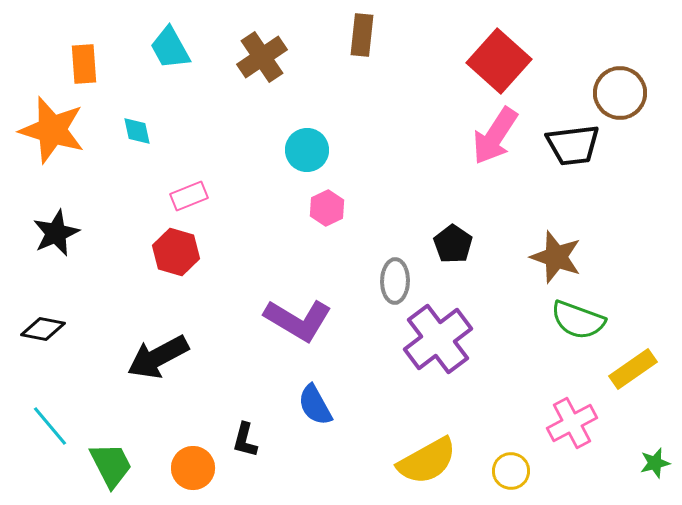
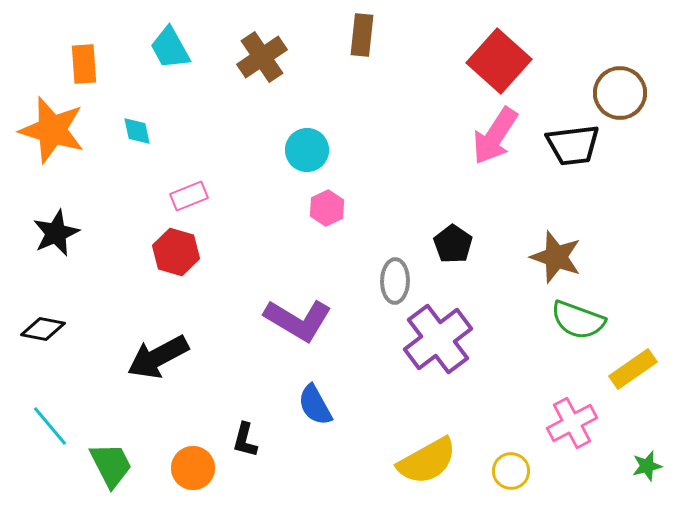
green star: moved 8 px left, 3 px down
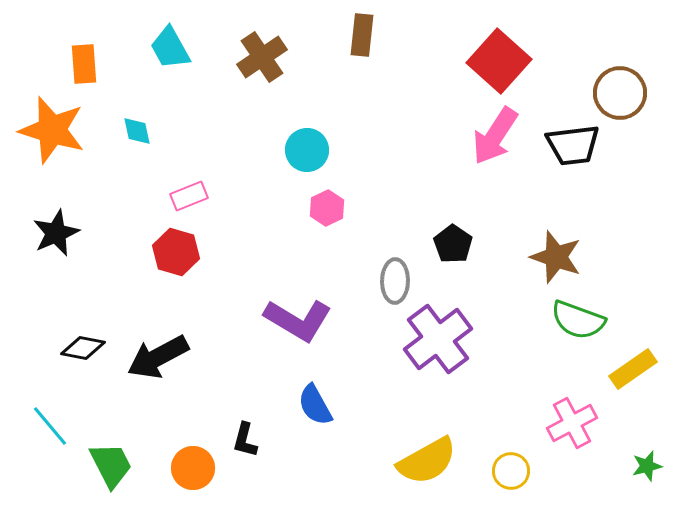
black diamond: moved 40 px right, 19 px down
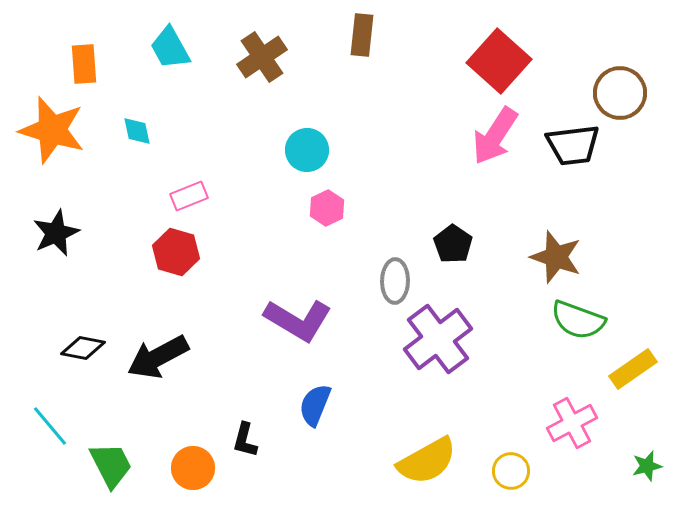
blue semicircle: rotated 51 degrees clockwise
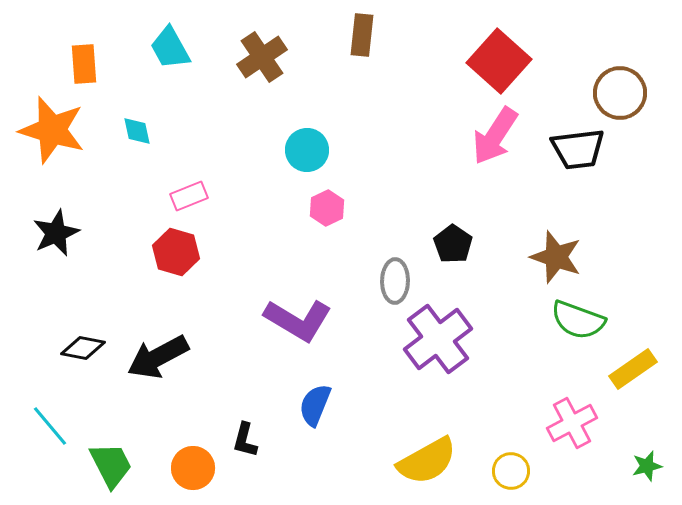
black trapezoid: moved 5 px right, 4 px down
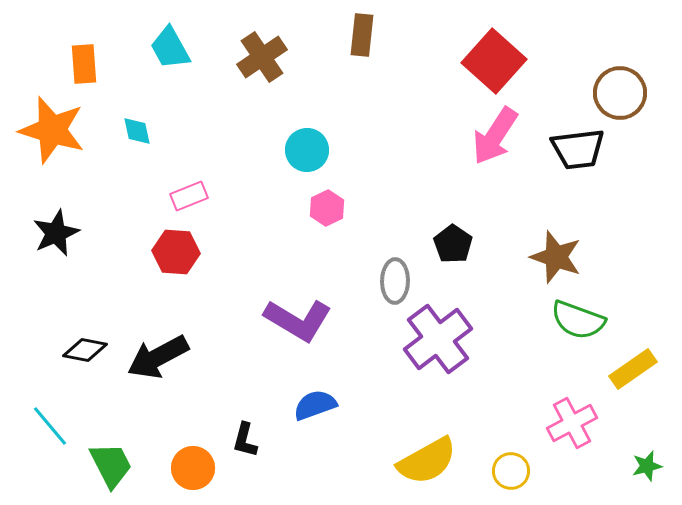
red square: moved 5 px left
red hexagon: rotated 12 degrees counterclockwise
black diamond: moved 2 px right, 2 px down
blue semicircle: rotated 48 degrees clockwise
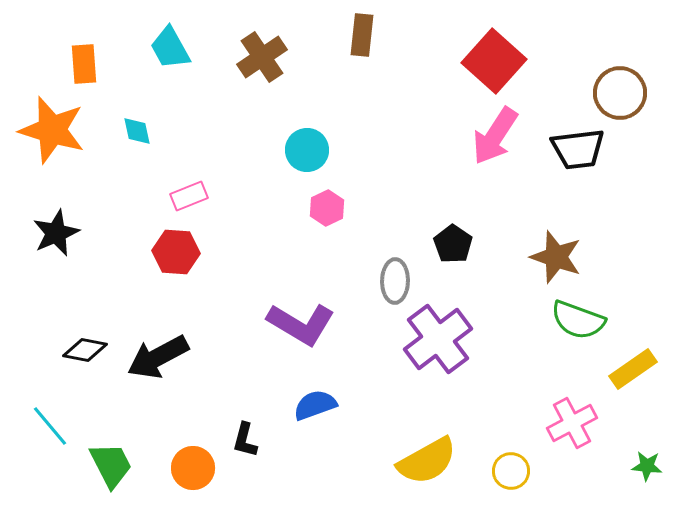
purple L-shape: moved 3 px right, 4 px down
green star: rotated 20 degrees clockwise
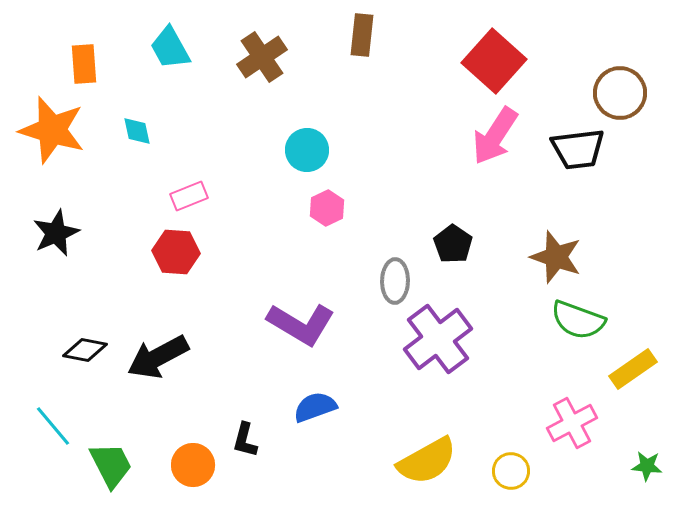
blue semicircle: moved 2 px down
cyan line: moved 3 px right
orange circle: moved 3 px up
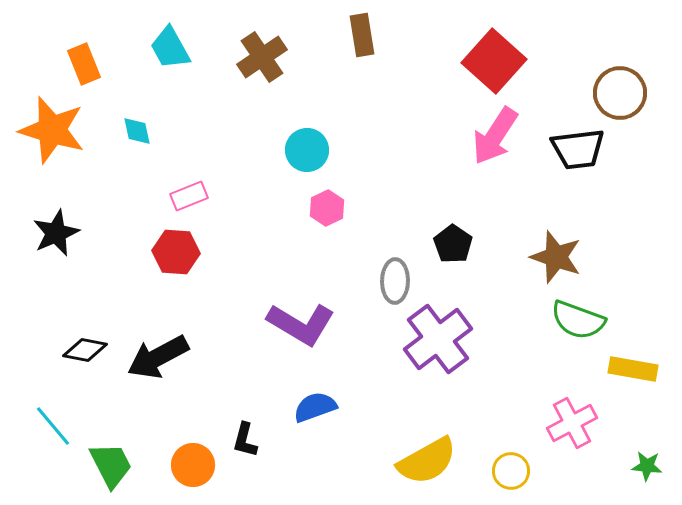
brown rectangle: rotated 15 degrees counterclockwise
orange rectangle: rotated 18 degrees counterclockwise
yellow rectangle: rotated 45 degrees clockwise
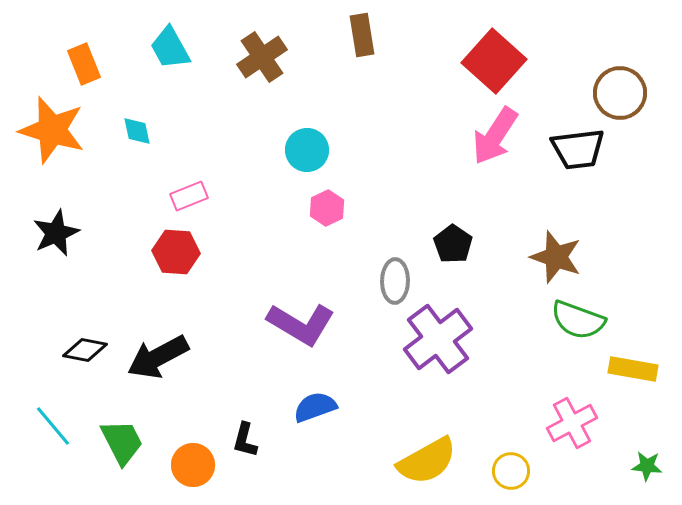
green trapezoid: moved 11 px right, 23 px up
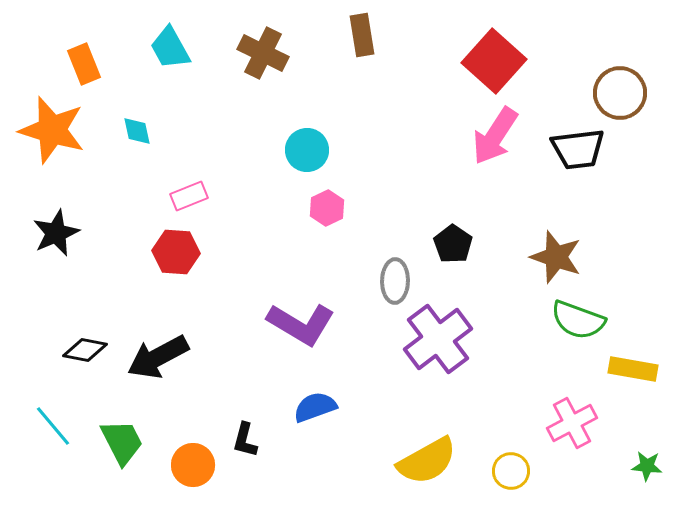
brown cross: moved 1 px right, 4 px up; rotated 30 degrees counterclockwise
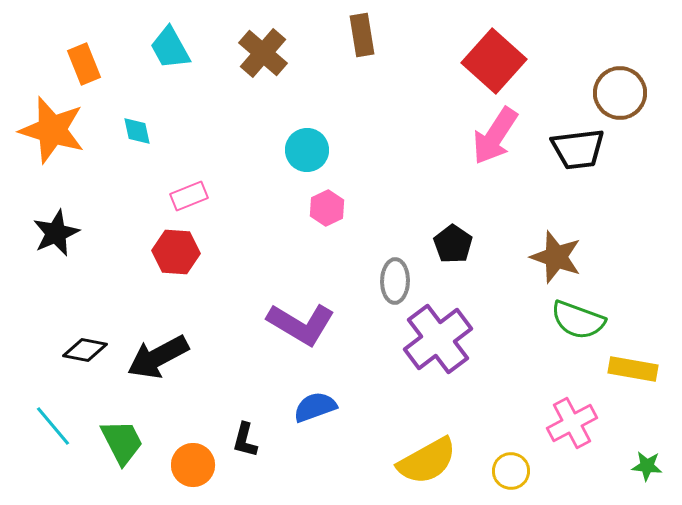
brown cross: rotated 15 degrees clockwise
